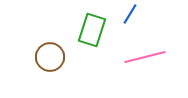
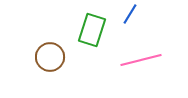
pink line: moved 4 px left, 3 px down
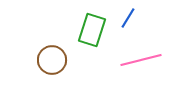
blue line: moved 2 px left, 4 px down
brown circle: moved 2 px right, 3 px down
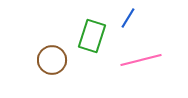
green rectangle: moved 6 px down
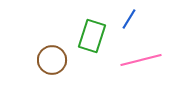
blue line: moved 1 px right, 1 px down
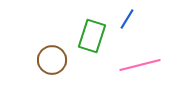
blue line: moved 2 px left
pink line: moved 1 px left, 5 px down
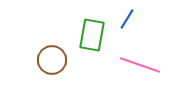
green rectangle: moved 1 px up; rotated 8 degrees counterclockwise
pink line: rotated 33 degrees clockwise
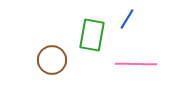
pink line: moved 4 px left, 1 px up; rotated 18 degrees counterclockwise
